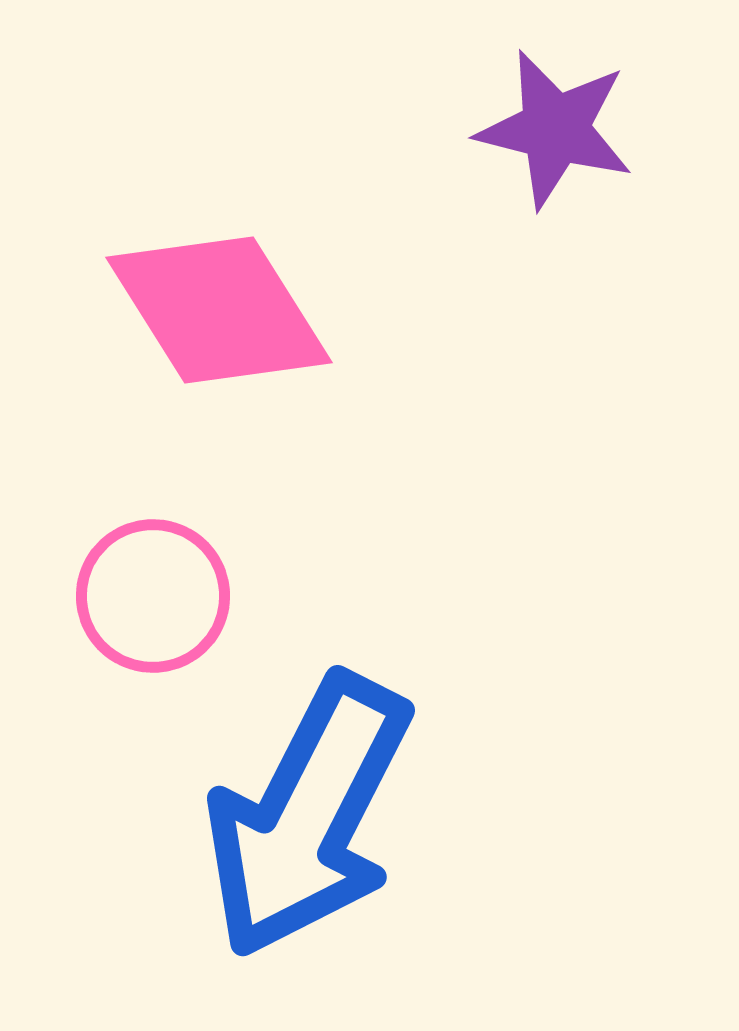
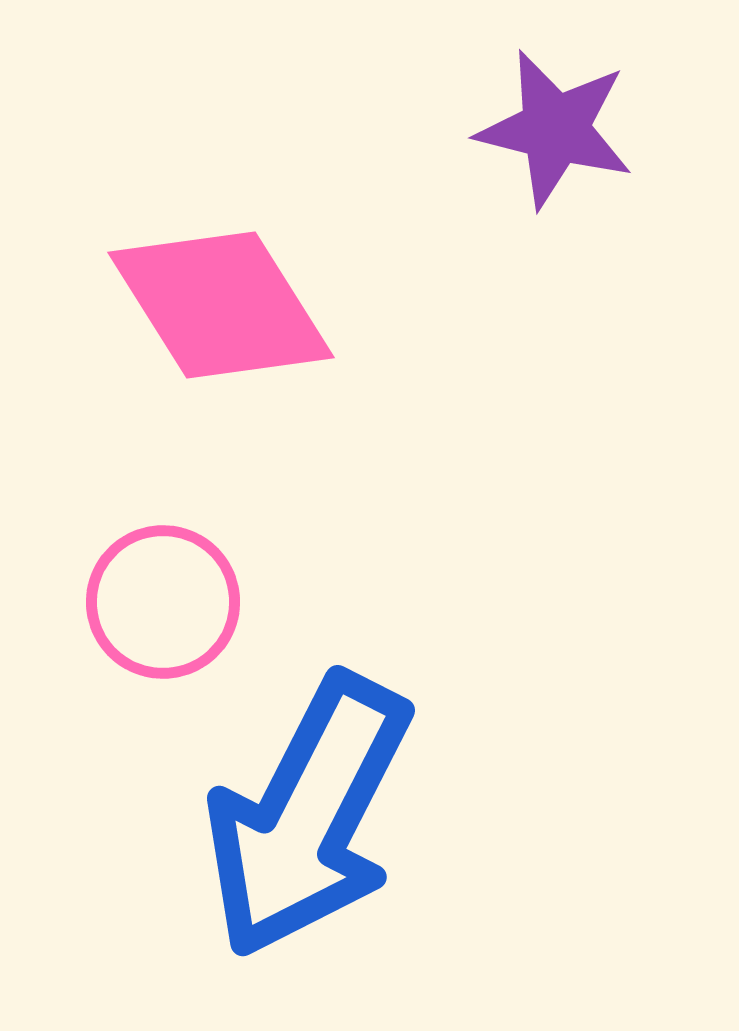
pink diamond: moved 2 px right, 5 px up
pink circle: moved 10 px right, 6 px down
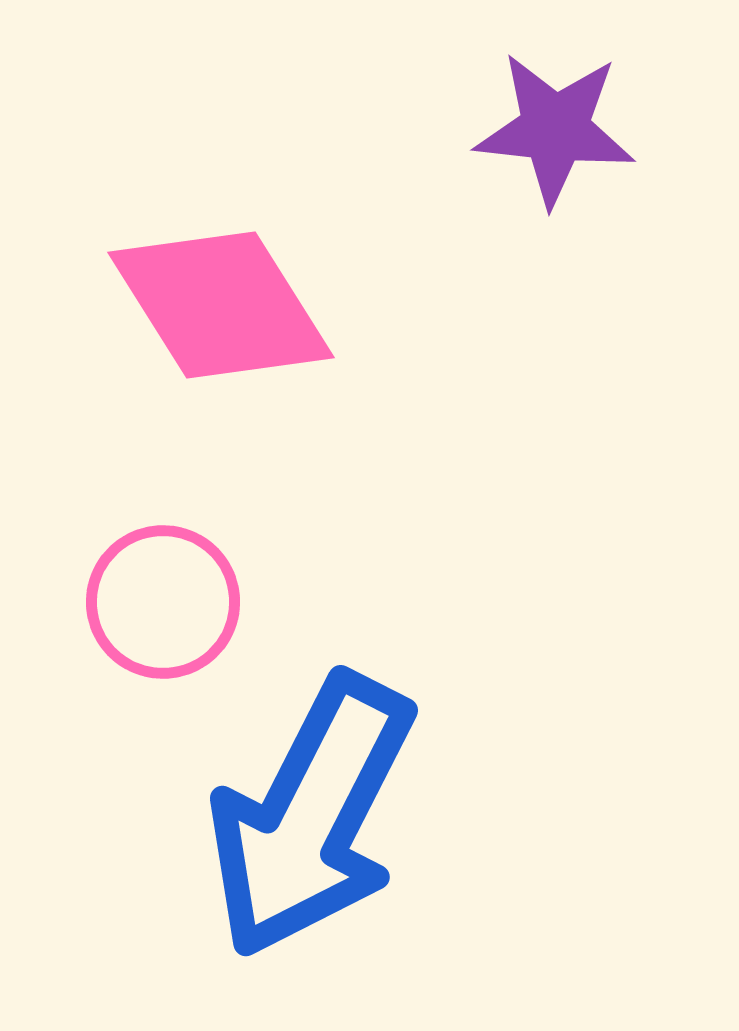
purple star: rotated 8 degrees counterclockwise
blue arrow: moved 3 px right
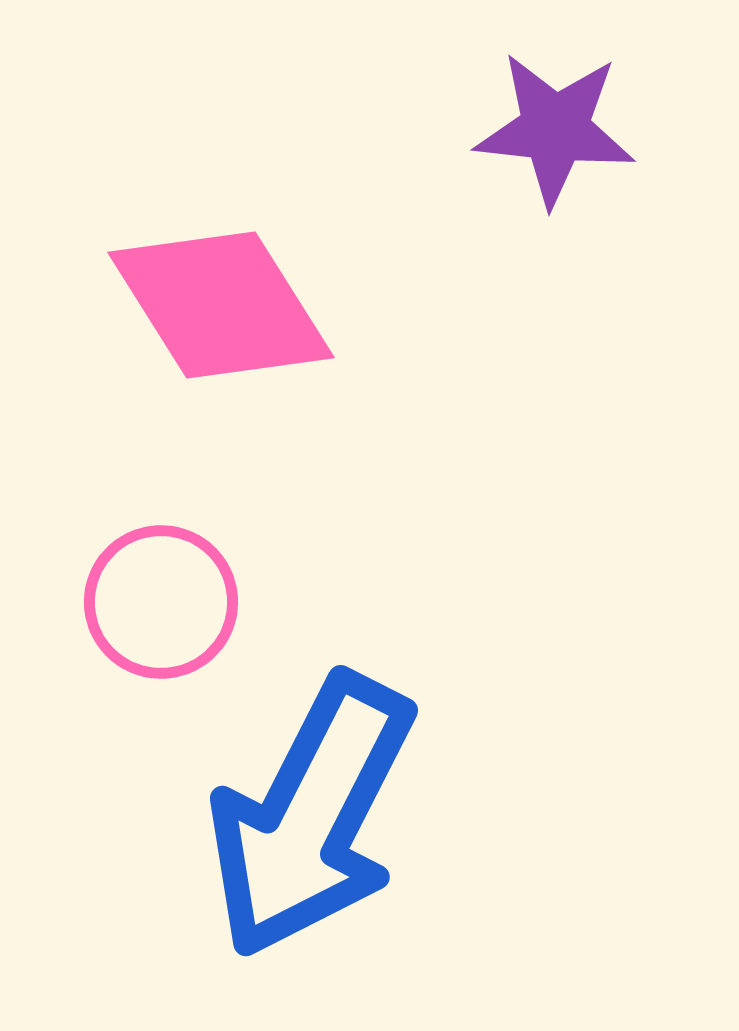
pink circle: moved 2 px left
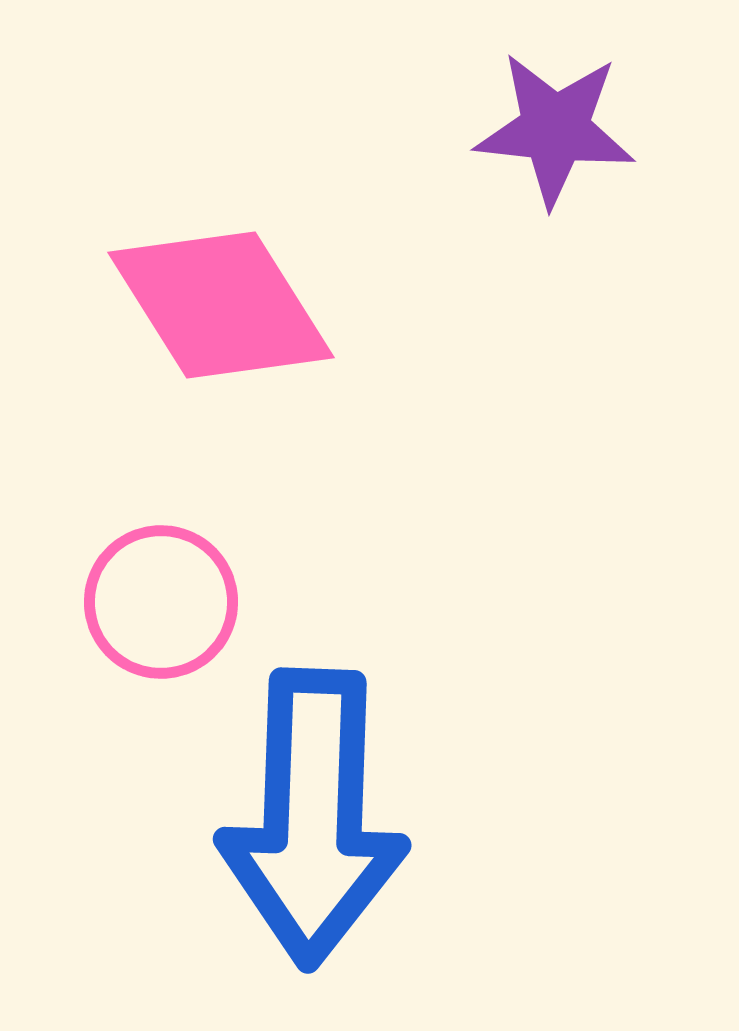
blue arrow: moved 2 px right, 2 px down; rotated 25 degrees counterclockwise
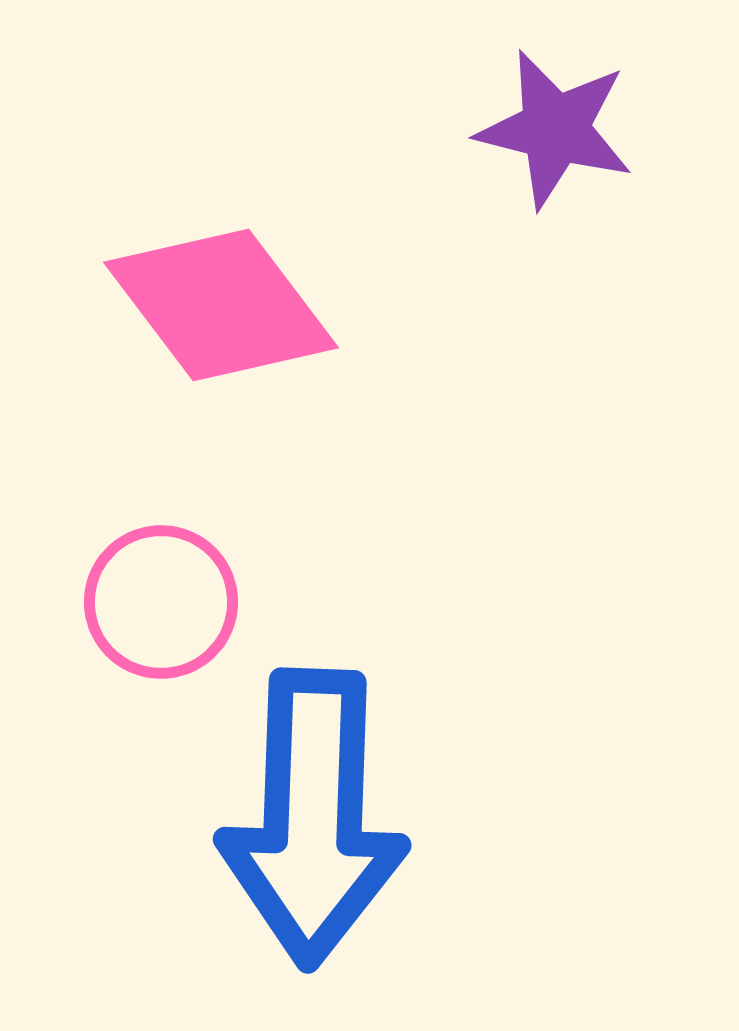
purple star: rotated 8 degrees clockwise
pink diamond: rotated 5 degrees counterclockwise
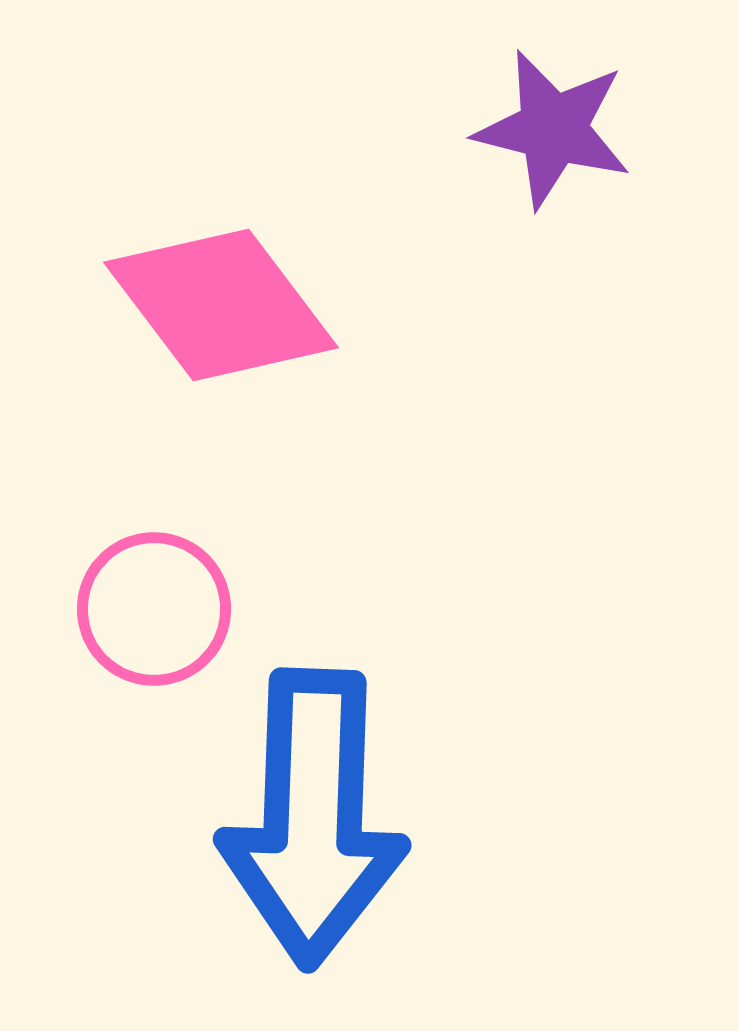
purple star: moved 2 px left
pink circle: moved 7 px left, 7 px down
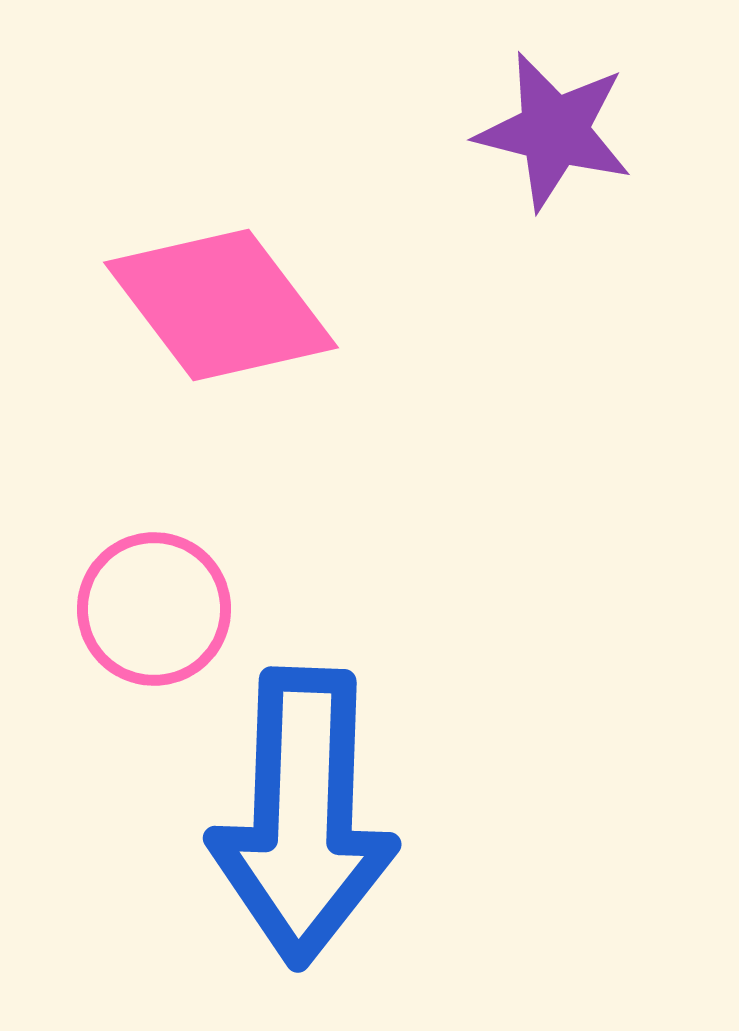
purple star: moved 1 px right, 2 px down
blue arrow: moved 10 px left, 1 px up
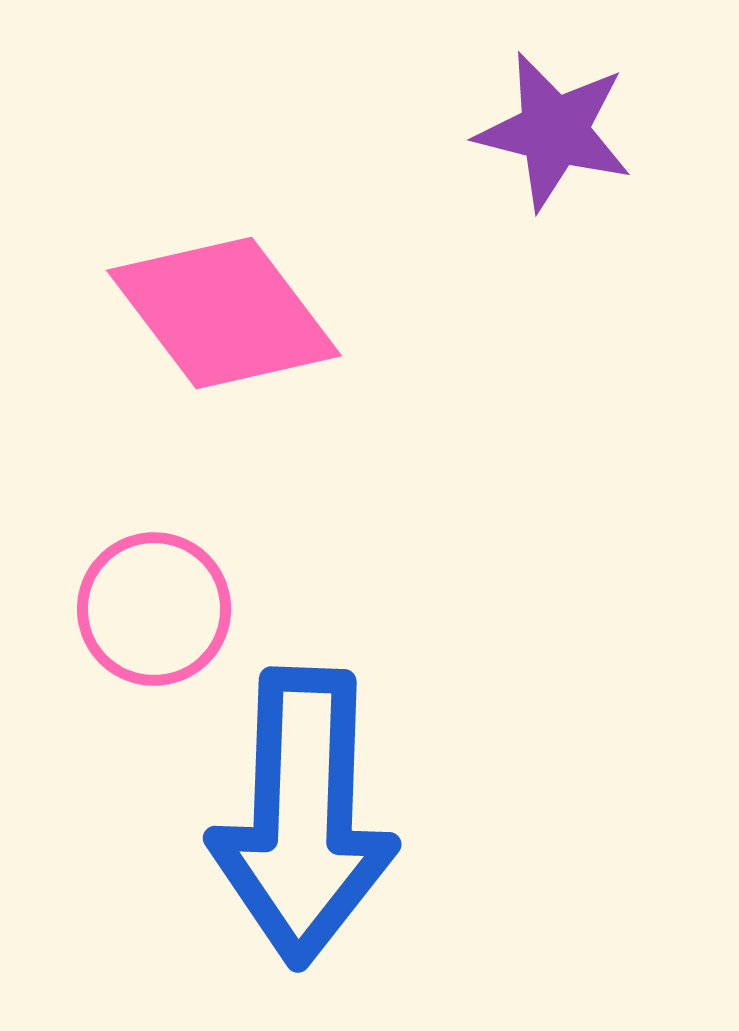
pink diamond: moved 3 px right, 8 px down
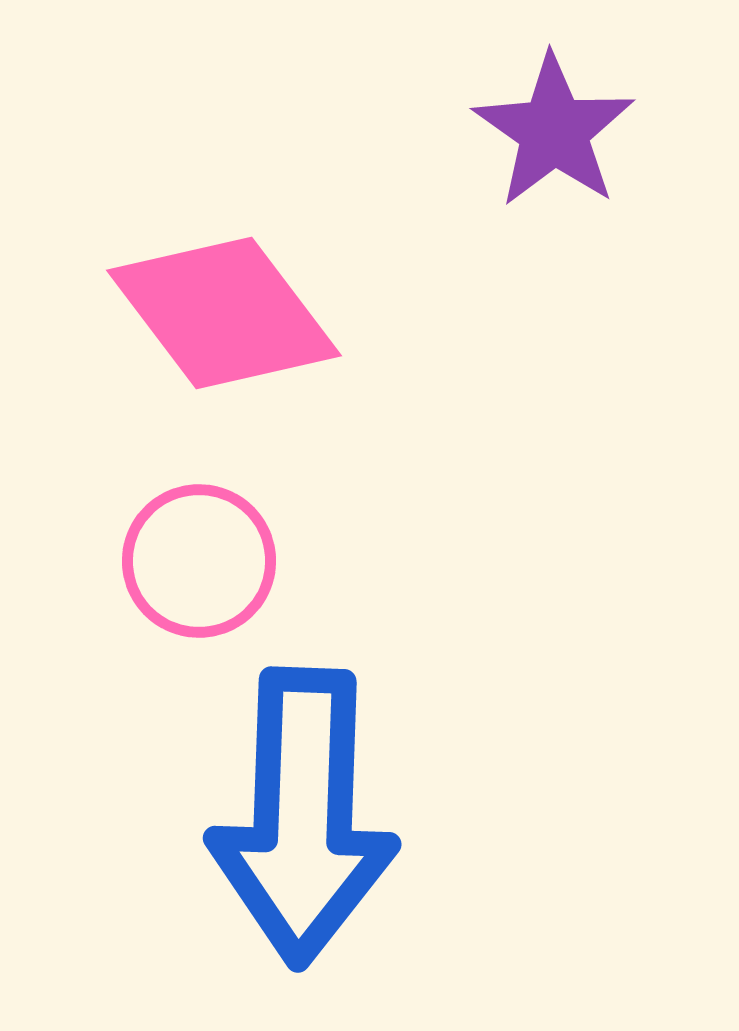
purple star: rotated 21 degrees clockwise
pink circle: moved 45 px right, 48 px up
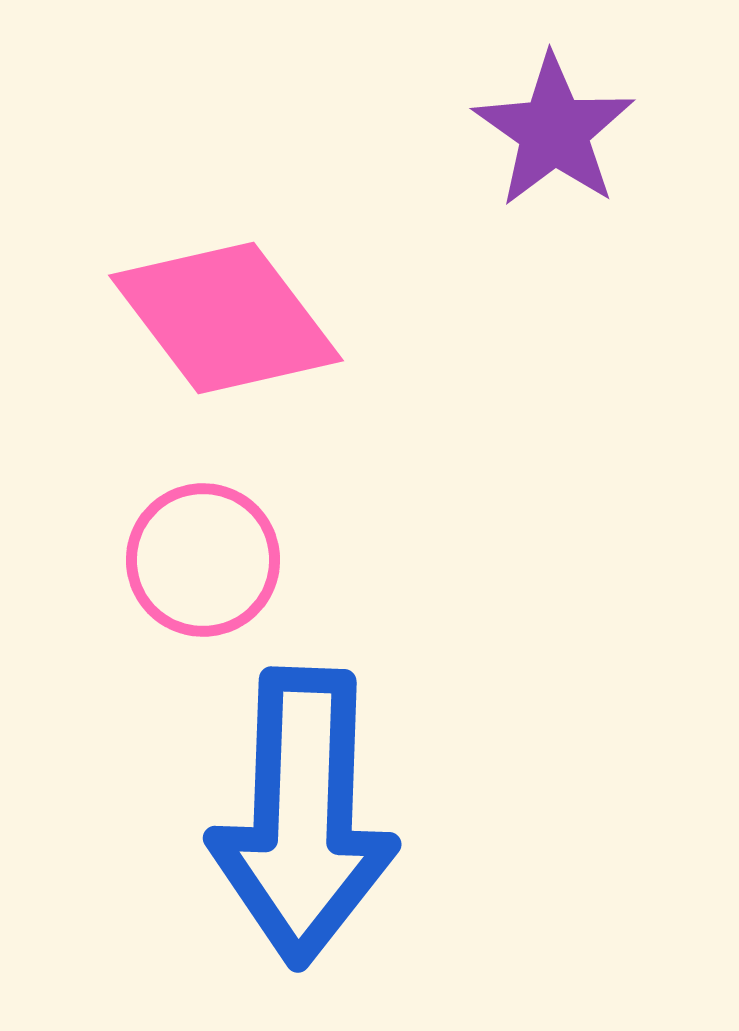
pink diamond: moved 2 px right, 5 px down
pink circle: moved 4 px right, 1 px up
